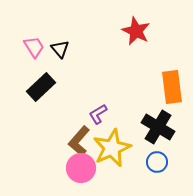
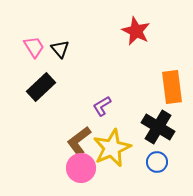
purple L-shape: moved 4 px right, 8 px up
brown L-shape: rotated 12 degrees clockwise
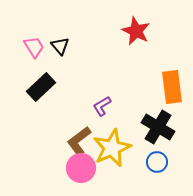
black triangle: moved 3 px up
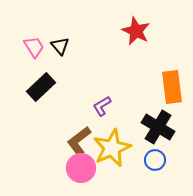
blue circle: moved 2 px left, 2 px up
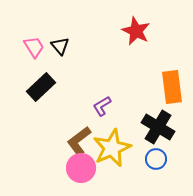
blue circle: moved 1 px right, 1 px up
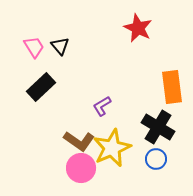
red star: moved 2 px right, 3 px up
brown L-shape: rotated 108 degrees counterclockwise
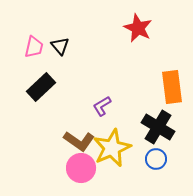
pink trapezoid: rotated 45 degrees clockwise
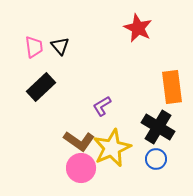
pink trapezoid: rotated 20 degrees counterclockwise
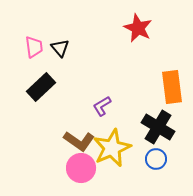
black triangle: moved 2 px down
